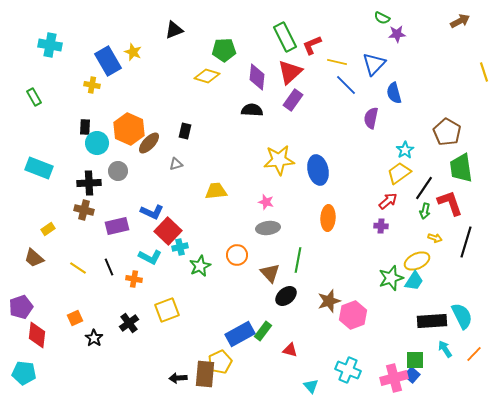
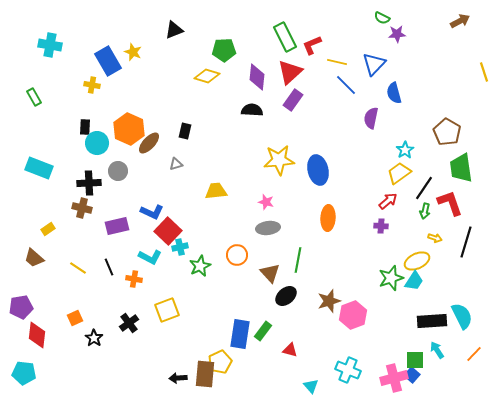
brown cross at (84, 210): moved 2 px left, 2 px up
purple pentagon at (21, 307): rotated 10 degrees clockwise
blue rectangle at (240, 334): rotated 52 degrees counterclockwise
cyan arrow at (445, 349): moved 8 px left, 1 px down
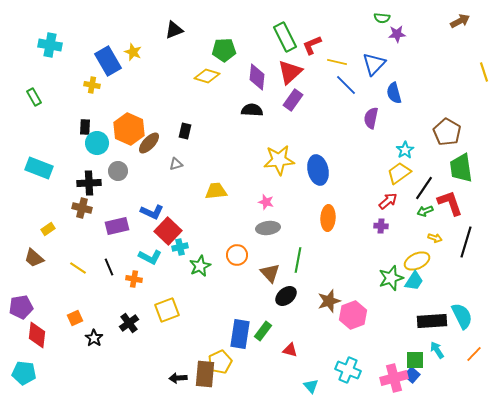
green semicircle at (382, 18): rotated 21 degrees counterclockwise
green arrow at (425, 211): rotated 56 degrees clockwise
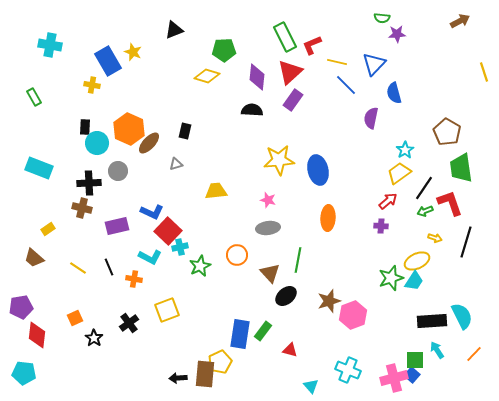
pink star at (266, 202): moved 2 px right, 2 px up
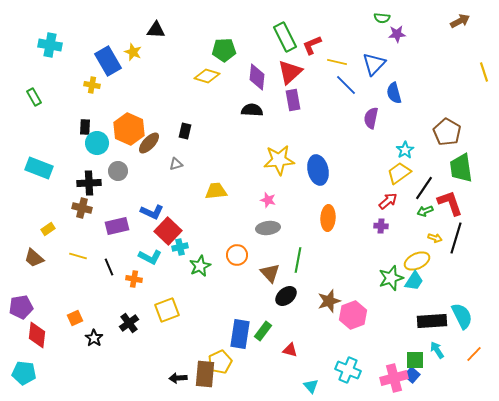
black triangle at (174, 30): moved 18 px left; rotated 24 degrees clockwise
purple rectangle at (293, 100): rotated 45 degrees counterclockwise
black line at (466, 242): moved 10 px left, 4 px up
yellow line at (78, 268): moved 12 px up; rotated 18 degrees counterclockwise
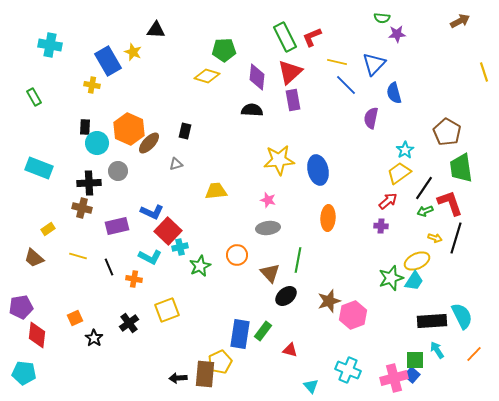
red L-shape at (312, 45): moved 8 px up
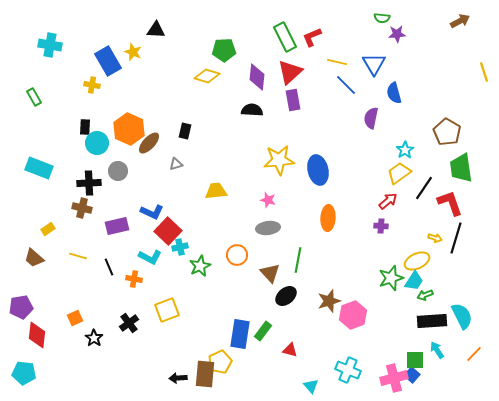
blue triangle at (374, 64): rotated 15 degrees counterclockwise
green arrow at (425, 211): moved 84 px down
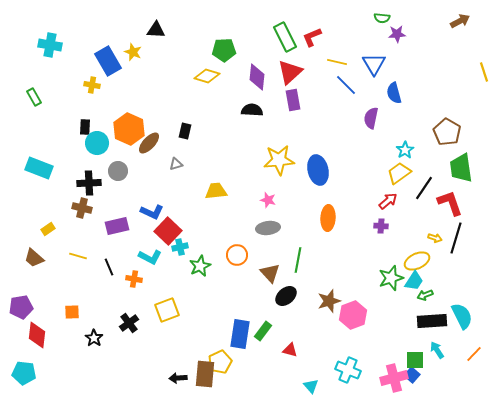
orange square at (75, 318): moved 3 px left, 6 px up; rotated 21 degrees clockwise
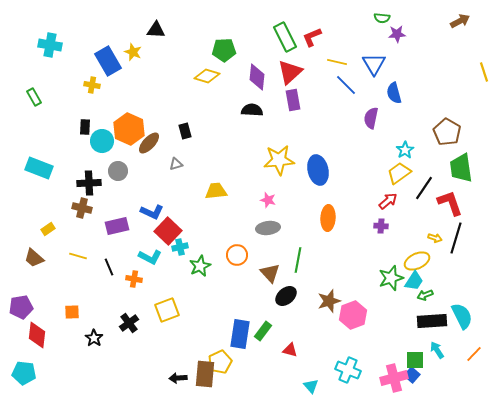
black rectangle at (185, 131): rotated 28 degrees counterclockwise
cyan circle at (97, 143): moved 5 px right, 2 px up
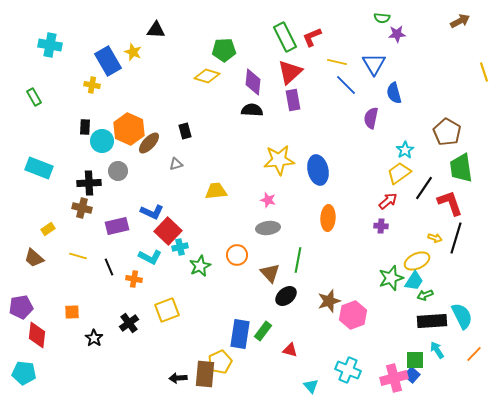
purple diamond at (257, 77): moved 4 px left, 5 px down
